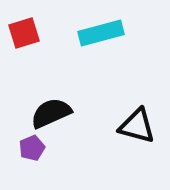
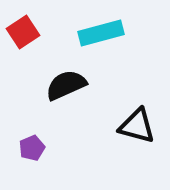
red square: moved 1 px left, 1 px up; rotated 16 degrees counterclockwise
black semicircle: moved 15 px right, 28 px up
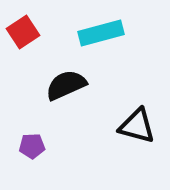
purple pentagon: moved 2 px up; rotated 20 degrees clockwise
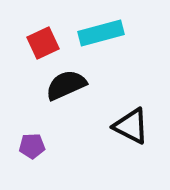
red square: moved 20 px right, 11 px down; rotated 8 degrees clockwise
black triangle: moved 6 px left; rotated 12 degrees clockwise
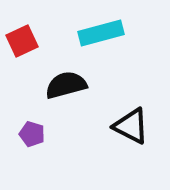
red square: moved 21 px left, 2 px up
black semicircle: rotated 9 degrees clockwise
purple pentagon: moved 12 px up; rotated 20 degrees clockwise
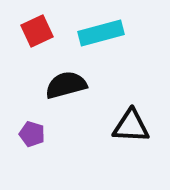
red square: moved 15 px right, 10 px up
black triangle: rotated 24 degrees counterclockwise
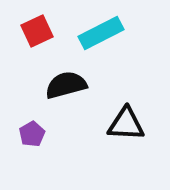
cyan rectangle: rotated 12 degrees counterclockwise
black triangle: moved 5 px left, 2 px up
purple pentagon: rotated 25 degrees clockwise
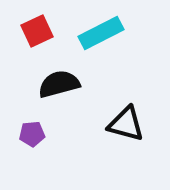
black semicircle: moved 7 px left, 1 px up
black triangle: rotated 12 degrees clockwise
purple pentagon: rotated 25 degrees clockwise
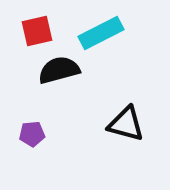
red square: rotated 12 degrees clockwise
black semicircle: moved 14 px up
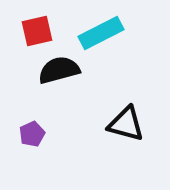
purple pentagon: rotated 20 degrees counterclockwise
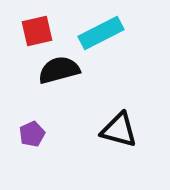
black triangle: moved 7 px left, 6 px down
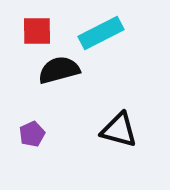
red square: rotated 12 degrees clockwise
